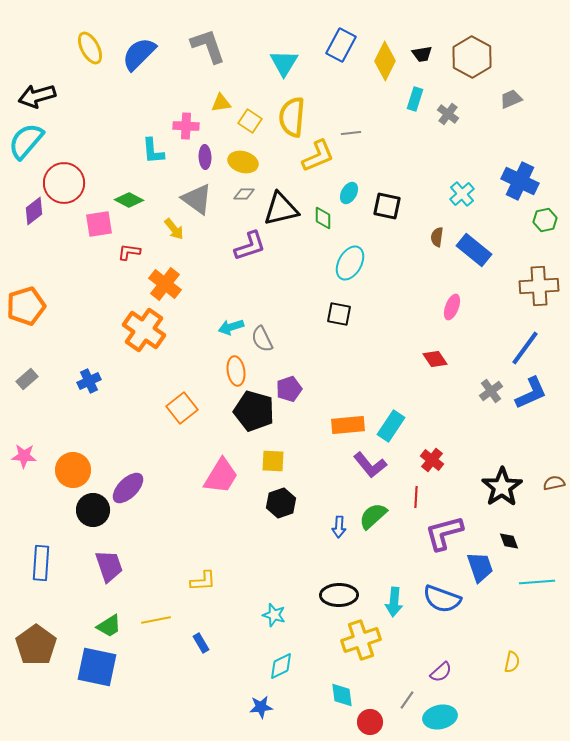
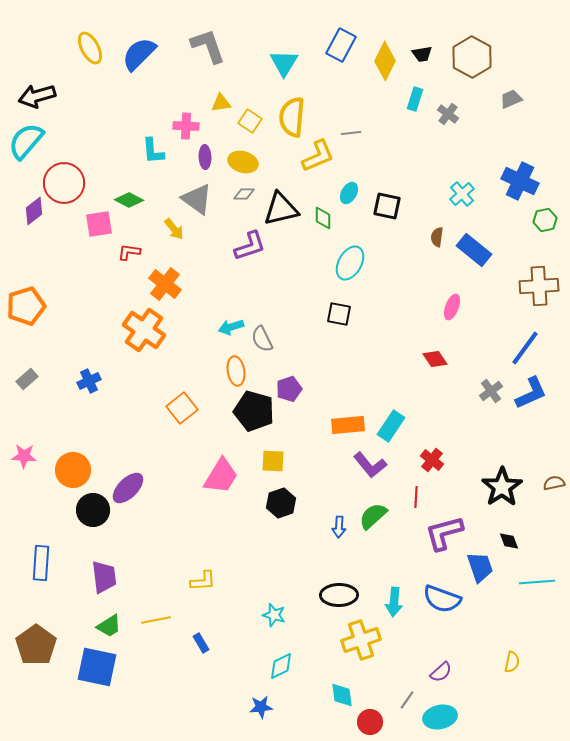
purple trapezoid at (109, 566): moved 5 px left, 11 px down; rotated 12 degrees clockwise
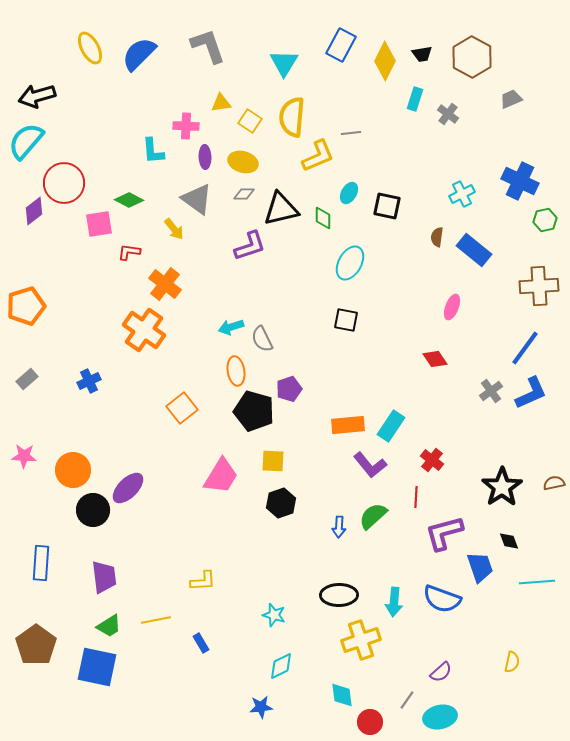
cyan cross at (462, 194): rotated 15 degrees clockwise
black square at (339, 314): moved 7 px right, 6 px down
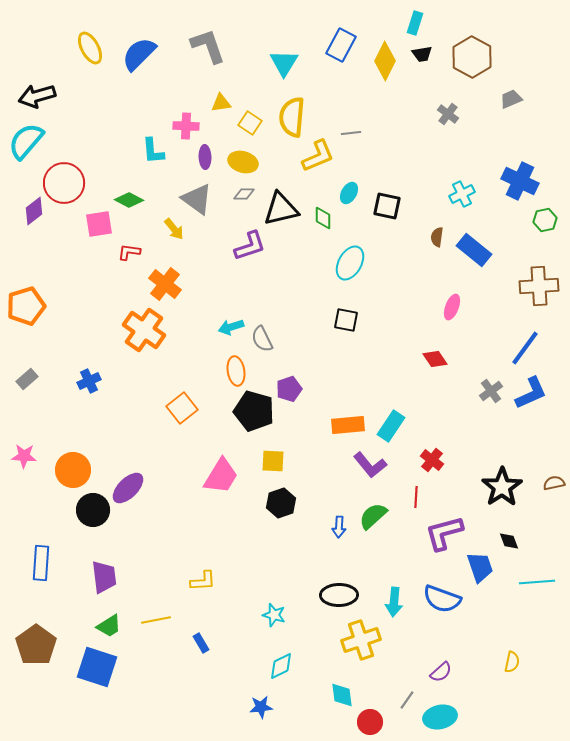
cyan rectangle at (415, 99): moved 76 px up
yellow square at (250, 121): moved 2 px down
blue square at (97, 667): rotated 6 degrees clockwise
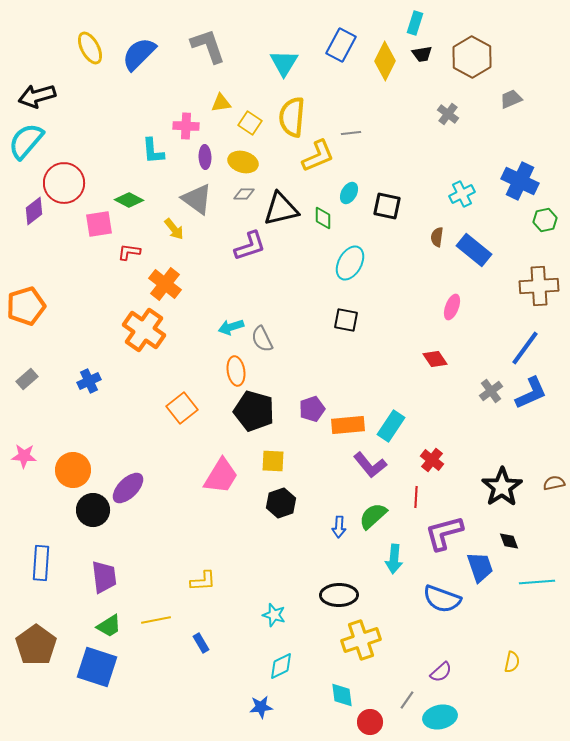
purple pentagon at (289, 389): moved 23 px right, 20 px down
cyan arrow at (394, 602): moved 43 px up
